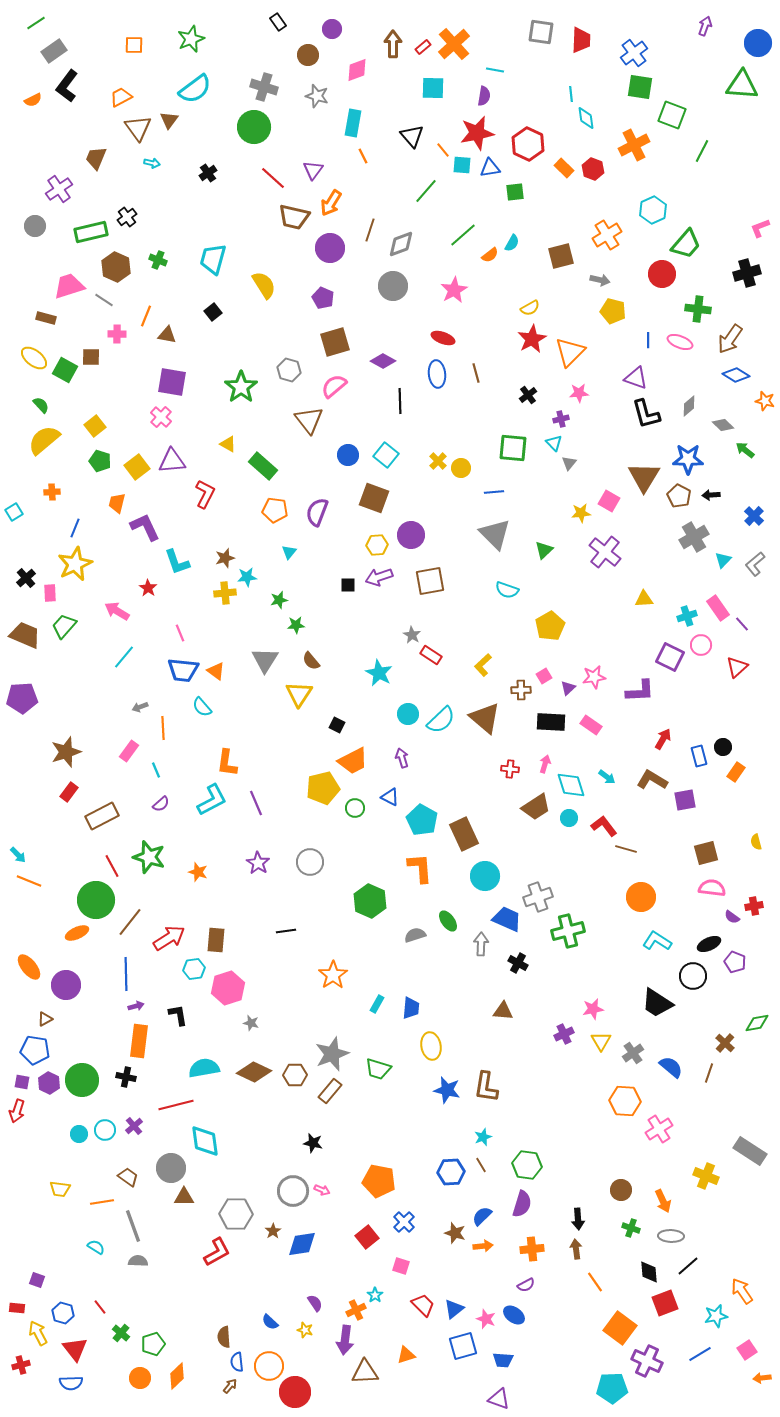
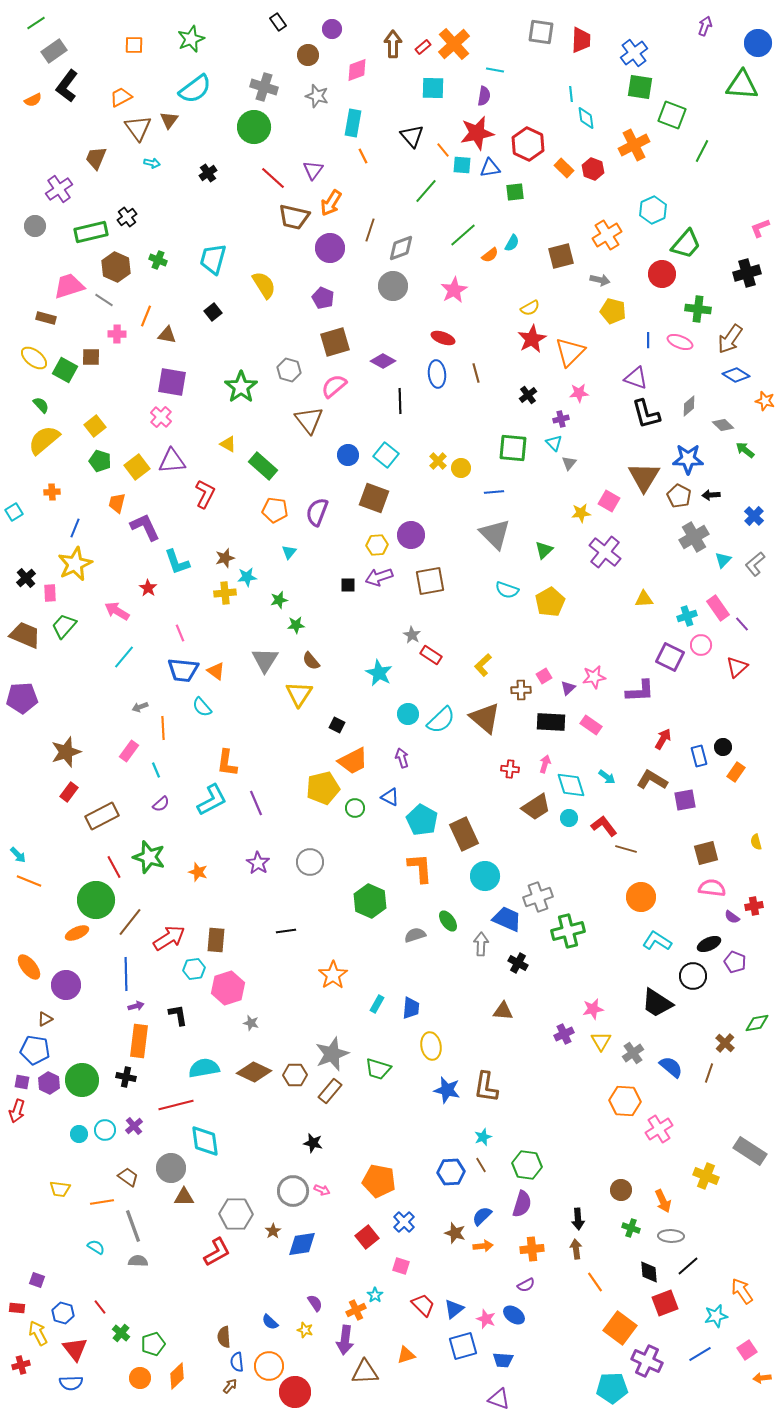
gray diamond at (401, 244): moved 4 px down
yellow pentagon at (550, 626): moved 24 px up
red line at (112, 866): moved 2 px right, 1 px down
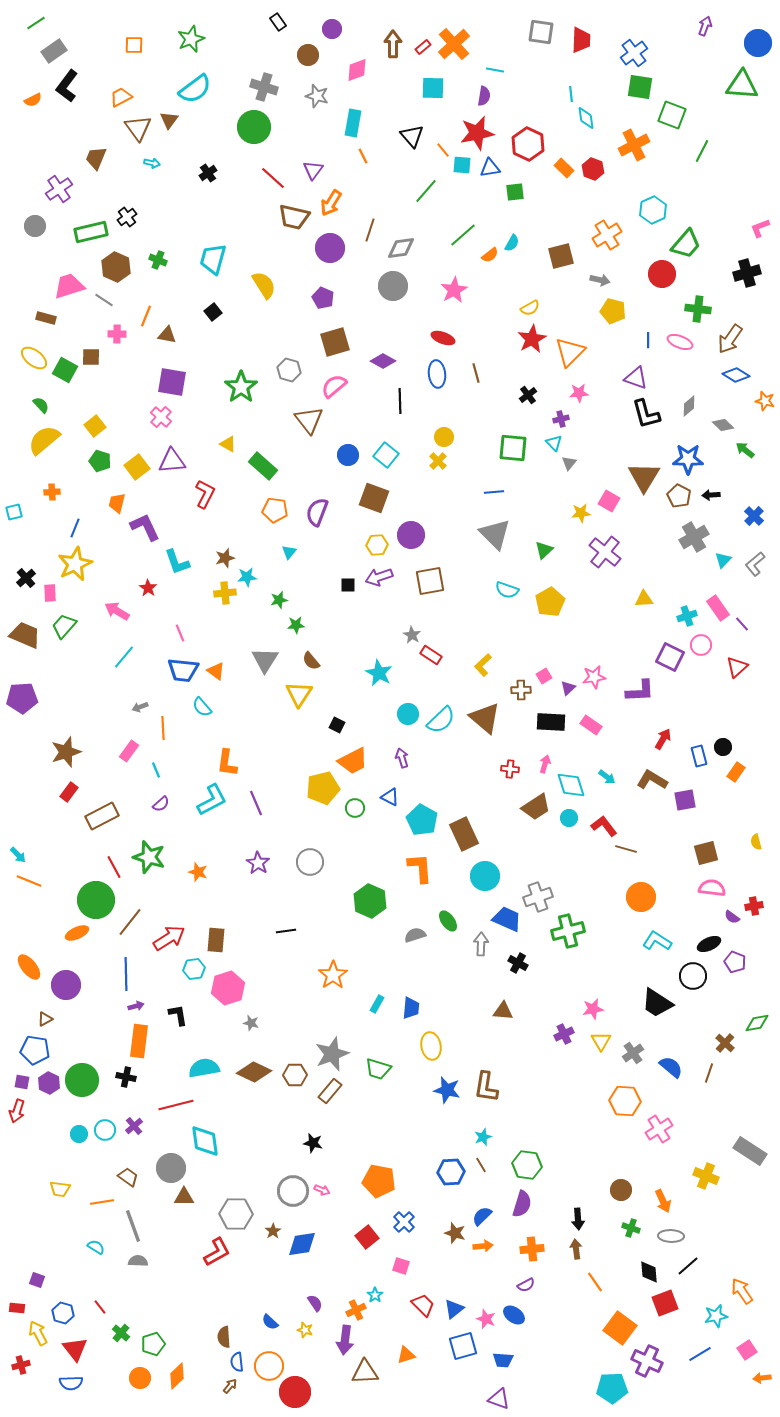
gray diamond at (401, 248): rotated 12 degrees clockwise
yellow circle at (461, 468): moved 17 px left, 31 px up
cyan square at (14, 512): rotated 18 degrees clockwise
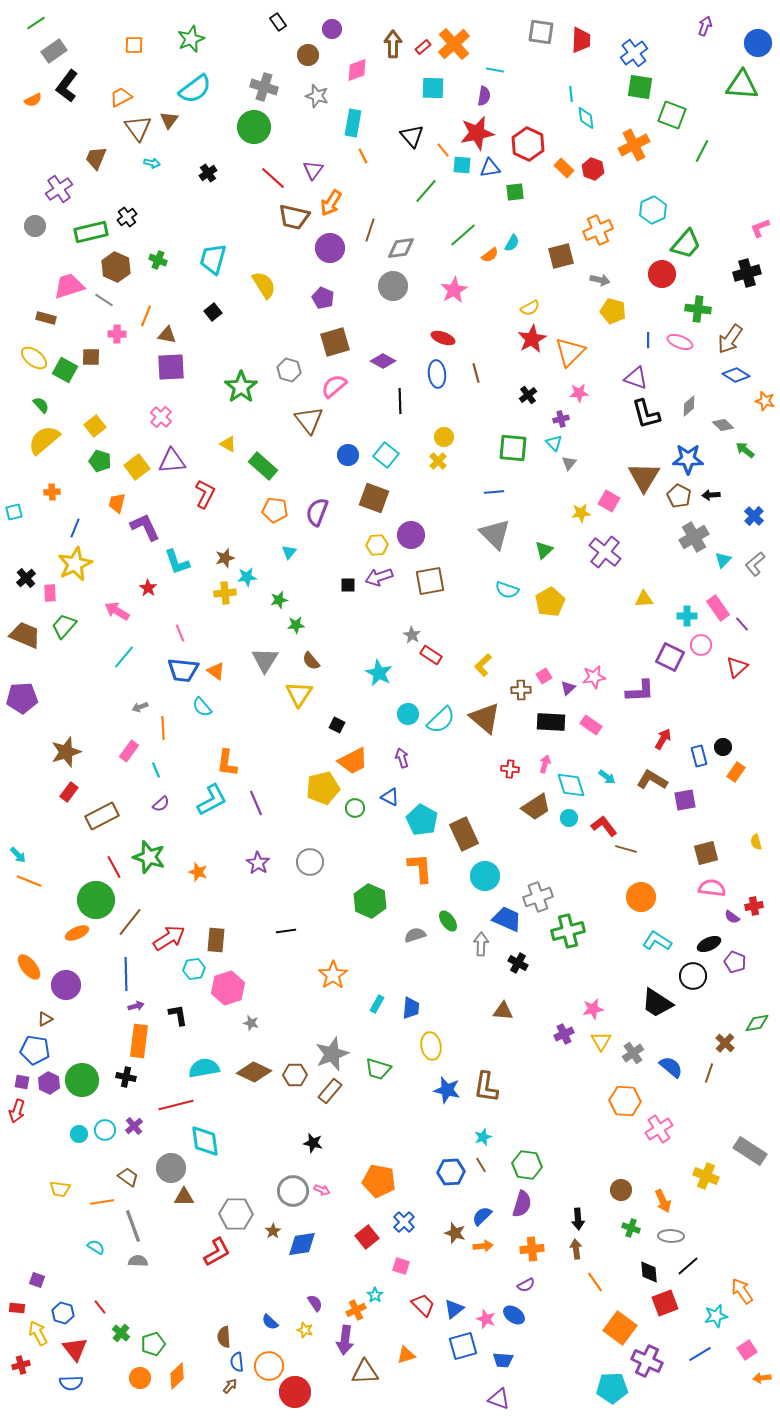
orange cross at (607, 235): moved 9 px left, 5 px up; rotated 8 degrees clockwise
purple square at (172, 382): moved 1 px left, 15 px up; rotated 12 degrees counterclockwise
cyan cross at (687, 616): rotated 18 degrees clockwise
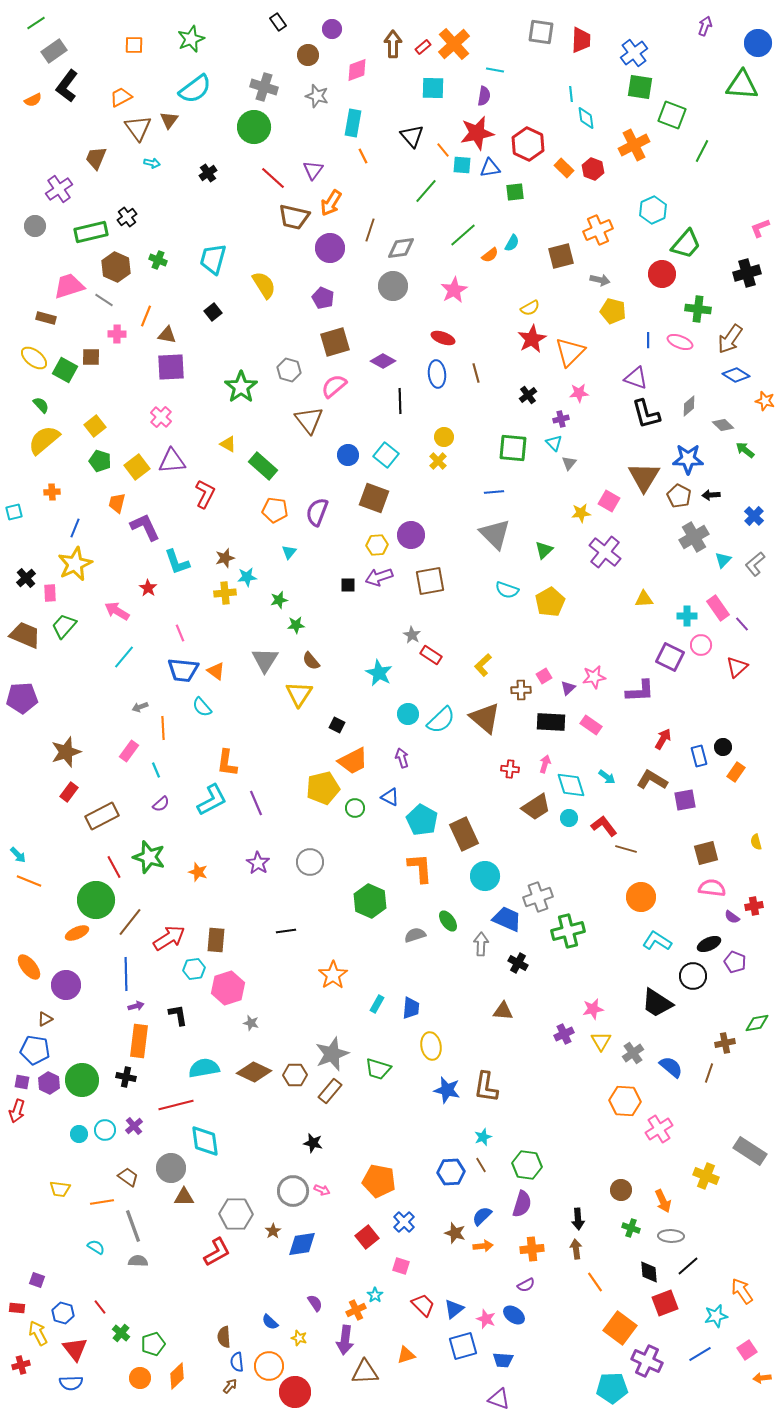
brown cross at (725, 1043): rotated 36 degrees clockwise
yellow star at (305, 1330): moved 6 px left, 8 px down
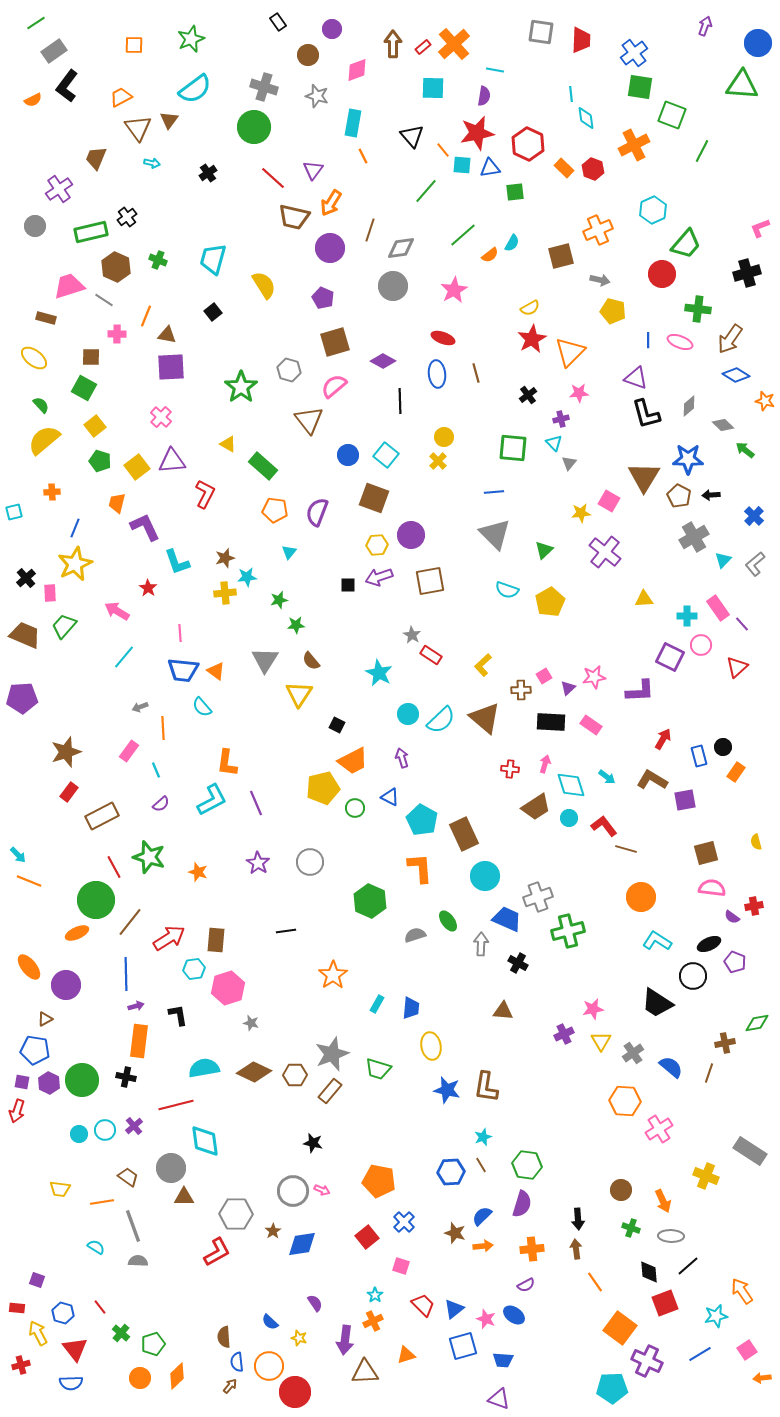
green square at (65, 370): moved 19 px right, 18 px down
pink line at (180, 633): rotated 18 degrees clockwise
orange cross at (356, 1310): moved 17 px right, 11 px down
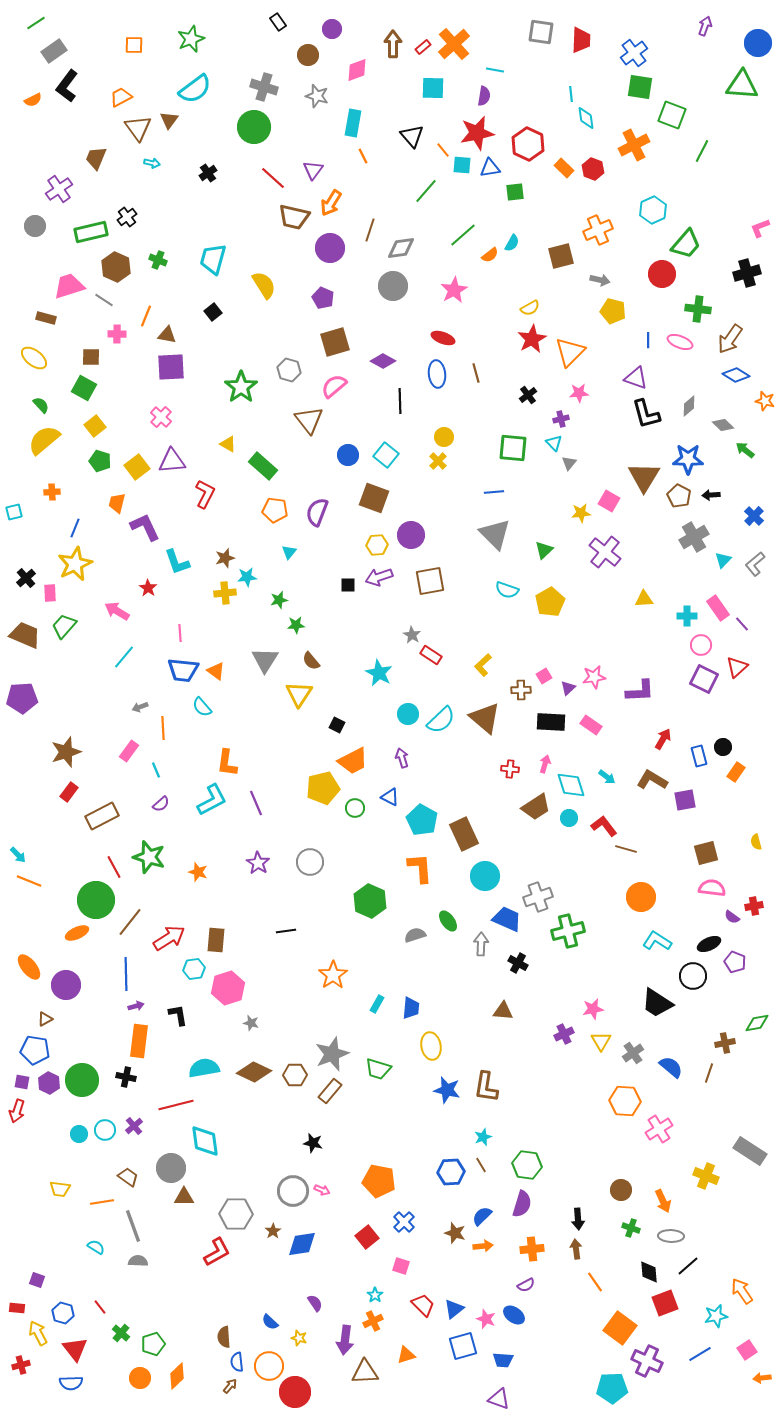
purple square at (670, 657): moved 34 px right, 22 px down
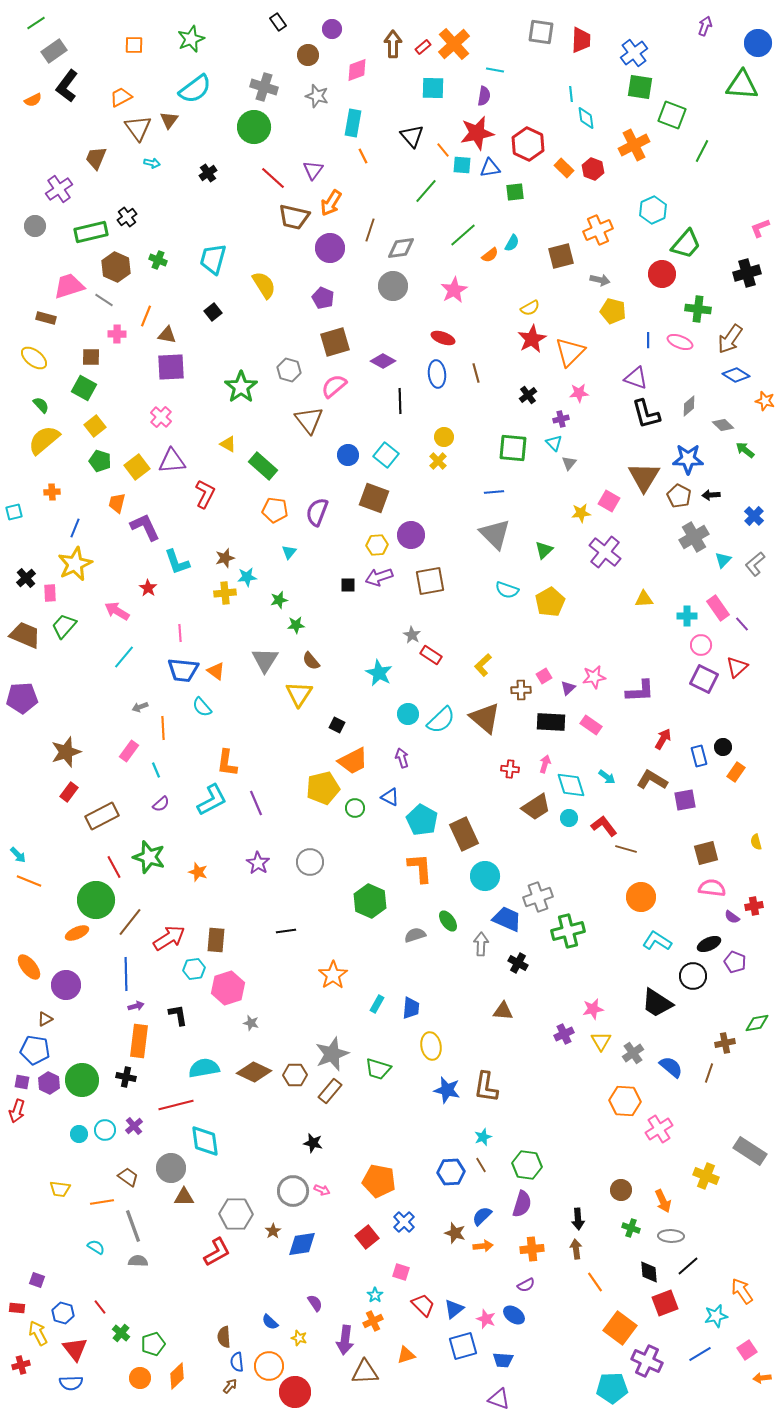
pink square at (401, 1266): moved 6 px down
